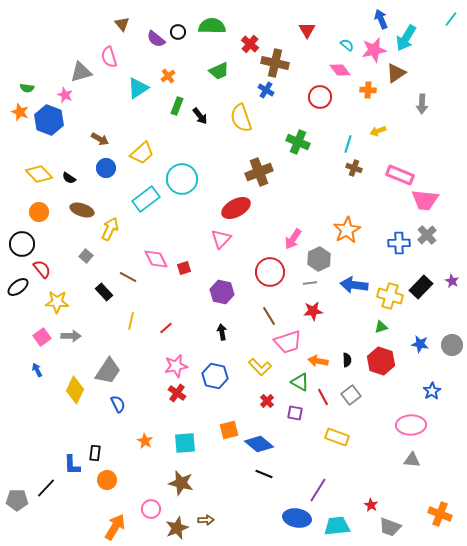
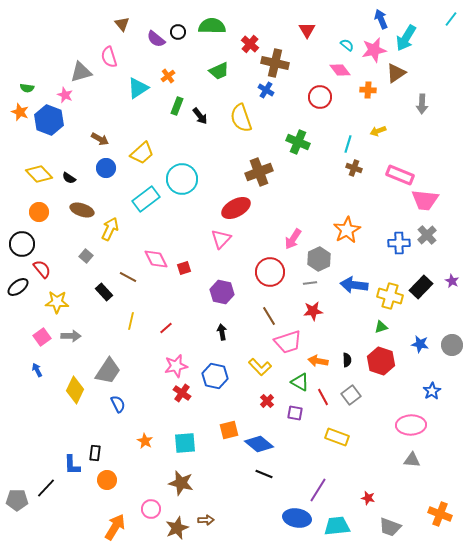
red cross at (177, 393): moved 5 px right
red star at (371, 505): moved 3 px left, 7 px up; rotated 16 degrees counterclockwise
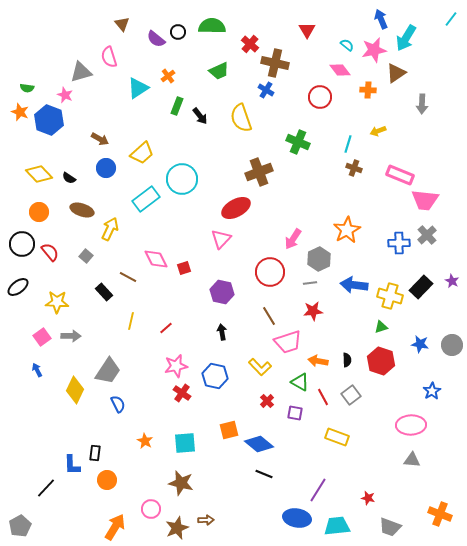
red semicircle at (42, 269): moved 8 px right, 17 px up
gray pentagon at (17, 500): moved 3 px right, 26 px down; rotated 30 degrees counterclockwise
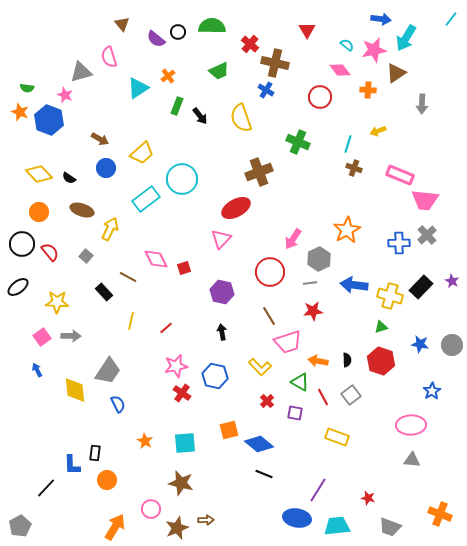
blue arrow at (381, 19): rotated 120 degrees clockwise
yellow diamond at (75, 390): rotated 32 degrees counterclockwise
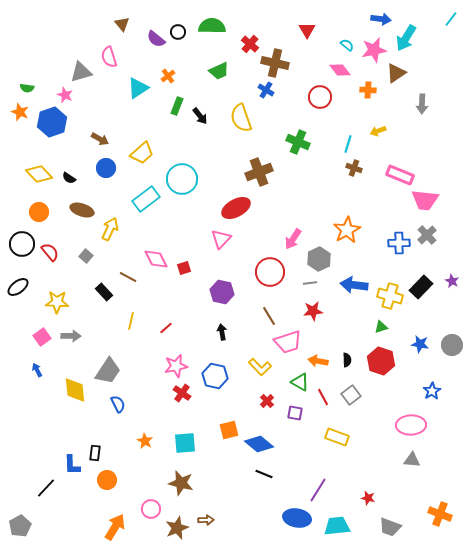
blue hexagon at (49, 120): moved 3 px right, 2 px down; rotated 20 degrees clockwise
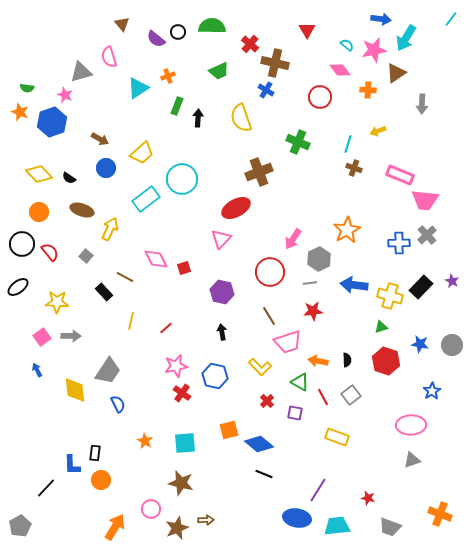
orange cross at (168, 76): rotated 16 degrees clockwise
black arrow at (200, 116): moved 2 px left, 2 px down; rotated 138 degrees counterclockwise
brown line at (128, 277): moved 3 px left
red hexagon at (381, 361): moved 5 px right
gray triangle at (412, 460): rotated 24 degrees counterclockwise
orange circle at (107, 480): moved 6 px left
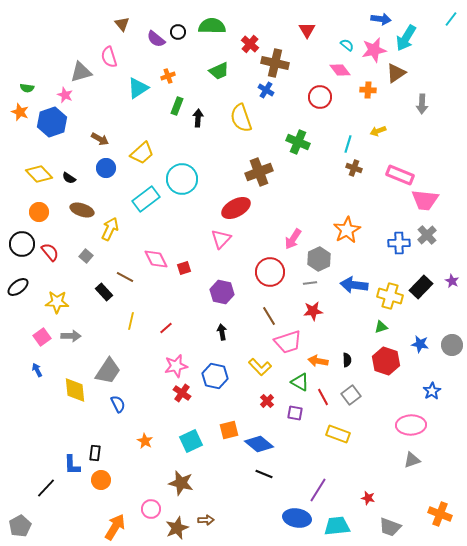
yellow rectangle at (337, 437): moved 1 px right, 3 px up
cyan square at (185, 443): moved 6 px right, 2 px up; rotated 20 degrees counterclockwise
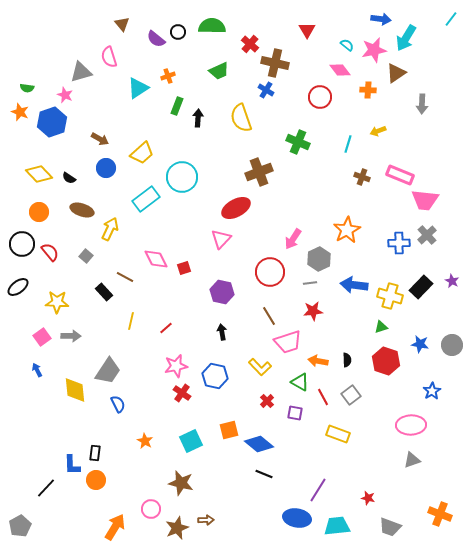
brown cross at (354, 168): moved 8 px right, 9 px down
cyan circle at (182, 179): moved 2 px up
orange circle at (101, 480): moved 5 px left
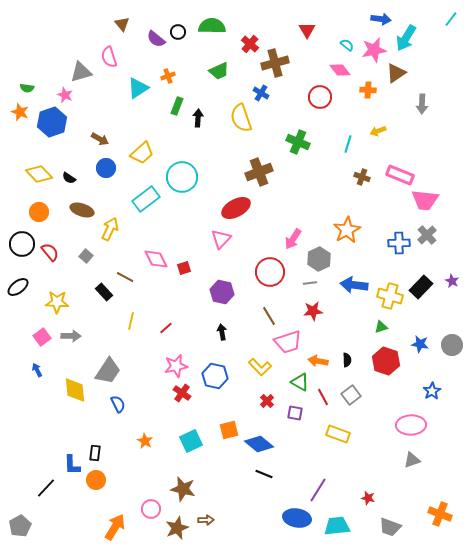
brown cross at (275, 63): rotated 28 degrees counterclockwise
blue cross at (266, 90): moved 5 px left, 3 px down
brown star at (181, 483): moved 2 px right, 6 px down
